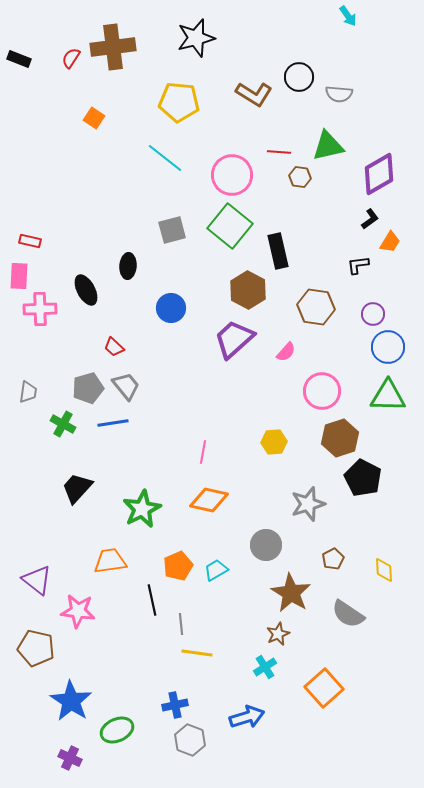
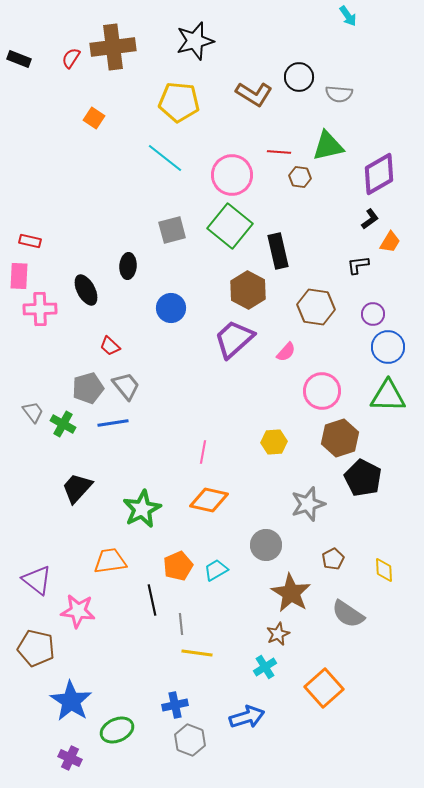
black star at (196, 38): moved 1 px left, 3 px down
red trapezoid at (114, 347): moved 4 px left, 1 px up
gray trapezoid at (28, 392): moved 5 px right, 20 px down; rotated 45 degrees counterclockwise
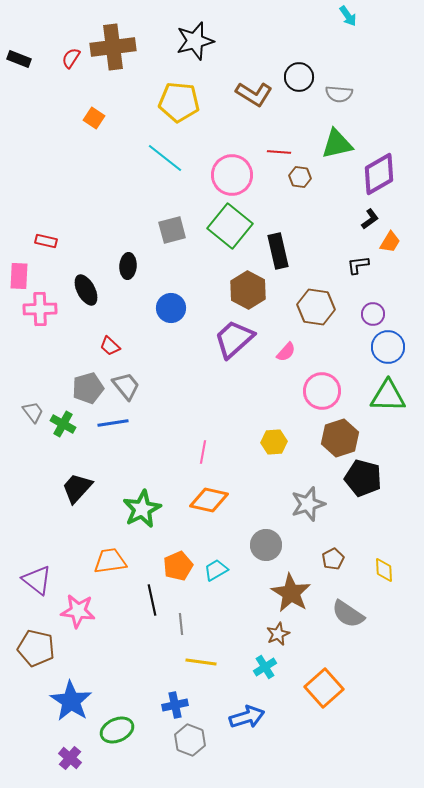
green triangle at (328, 146): moved 9 px right, 2 px up
red rectangle at (30, 241): moved 16 px right
black pentagon at (363, 478): rotated 12 degrees counterclockwise
yellow line at (197, 653): moved 4 px right, 9 px down
purple cross at (70, 758): rotated 15 degrees clockwise
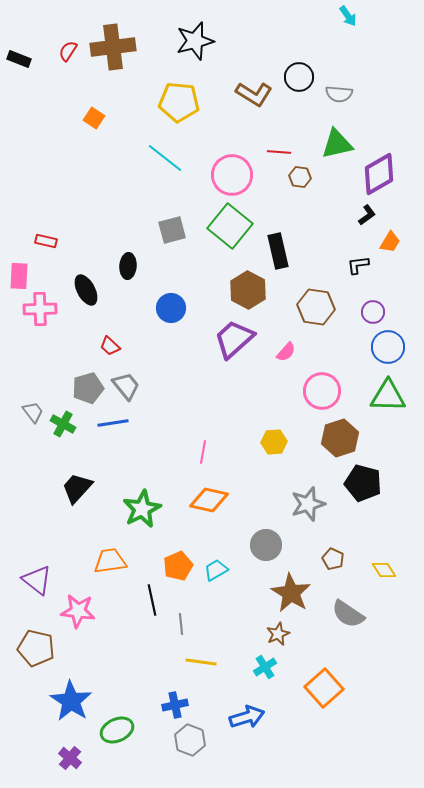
red semicircle at (71, 58): moved 3 px left, 7 px up
black L-shape at (370, 219): moved 3 px left, 4 px up
purple circle at (373, 314): moved 2 px up
black pentagon at (363, 478): moved 5 px down
brown pentagon at (333, 559): rotated 20 degrees counterclockwise
yellow diamond at (384, 570): rotated 30 degrees counterclockwise
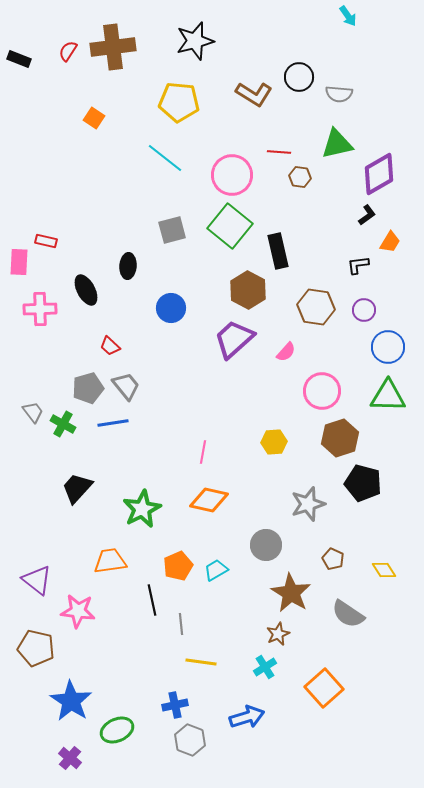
pink rectangle at (19, 276): moved 14 px up
purple circle at (373, 312): moved 9 px left, 2 px up
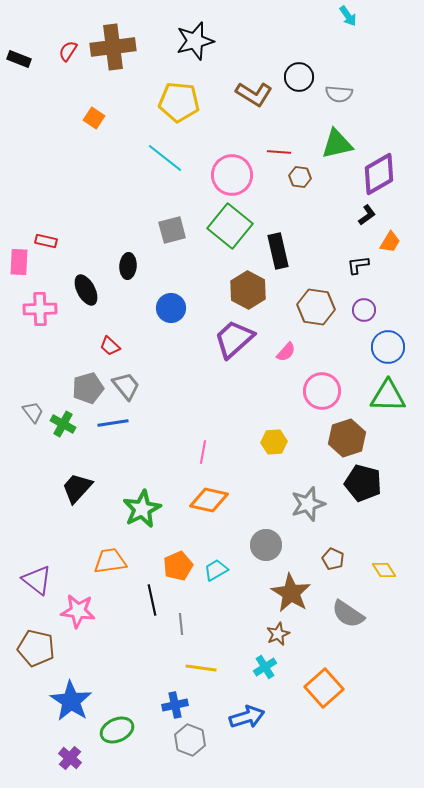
brown hexagon at (340, 438): moved 7 px right
yellow line at (201, 662): moved 6 px down
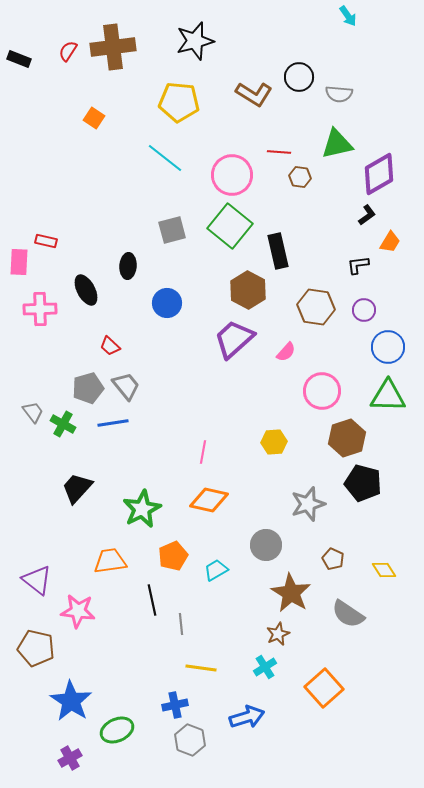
blue circle at (171, 308): moved 4 px left, 5 px up
orange pentagon at (178, 566): moved 5 px left, 10 px up
purple cross at (70, 758): rotated 20 degrees clockwise
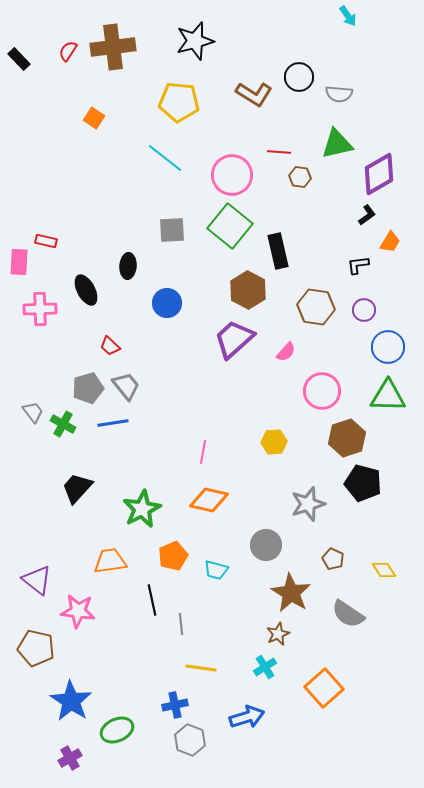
black rectangle at (19, 59): rotated 25 degrees clockwise
gray square at (172, 230): rotated 12 degrees clockwise
cyan trapezoid at (216, 570): rotated 135 degrees counterclockwise
